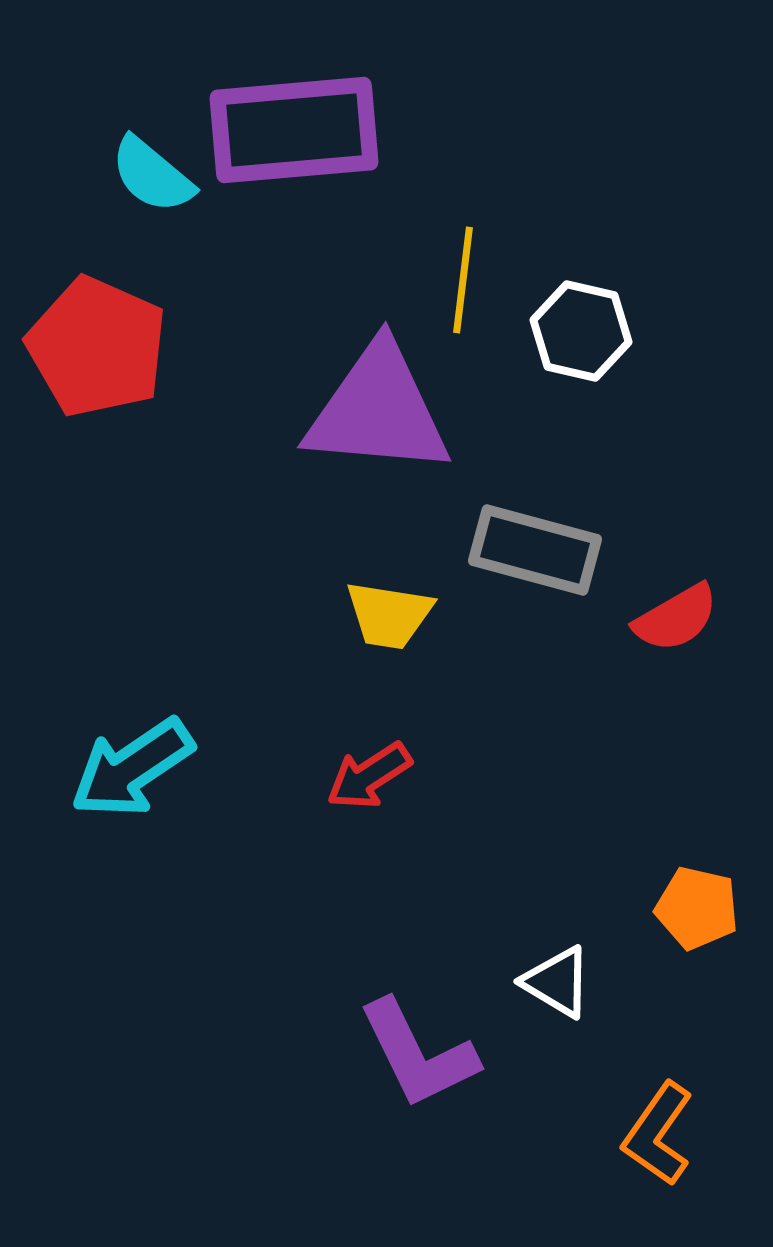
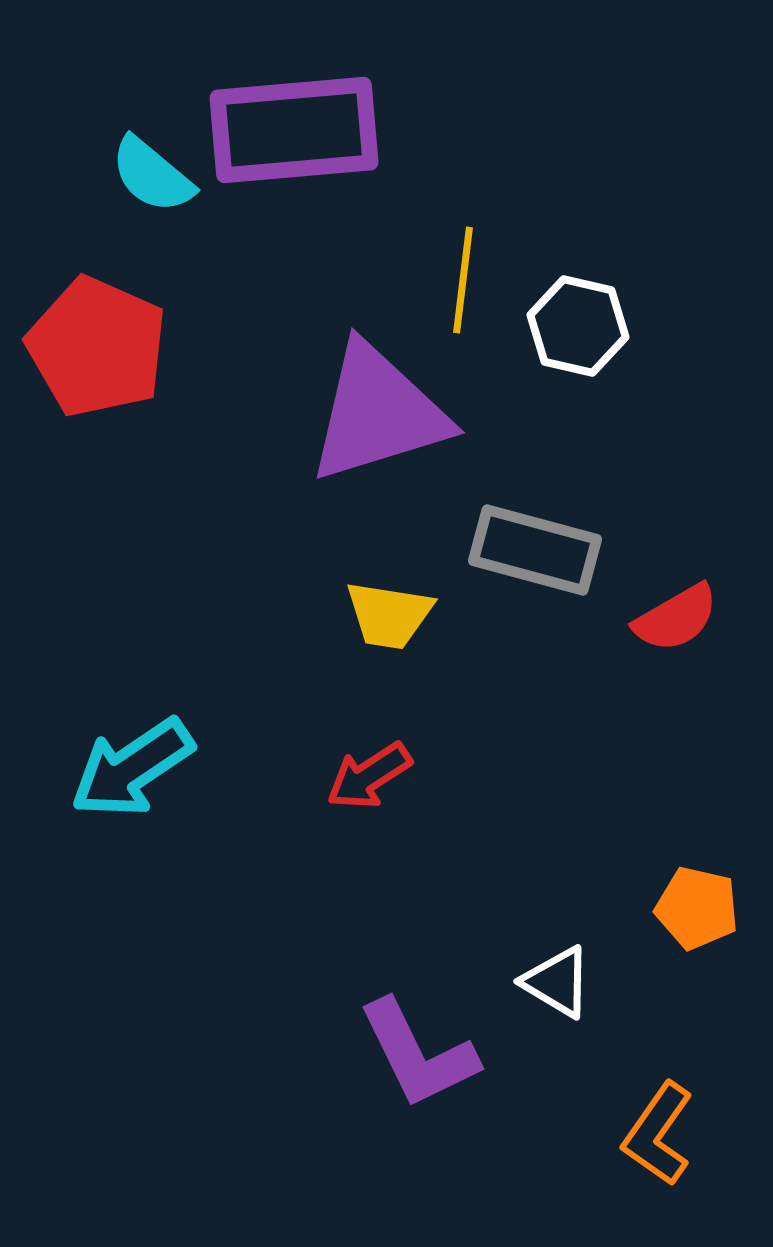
white hexagon: moved 3 px left, 5 px up
purple triangle: moved 3 px down; rotated 22 degrees counterclockwise
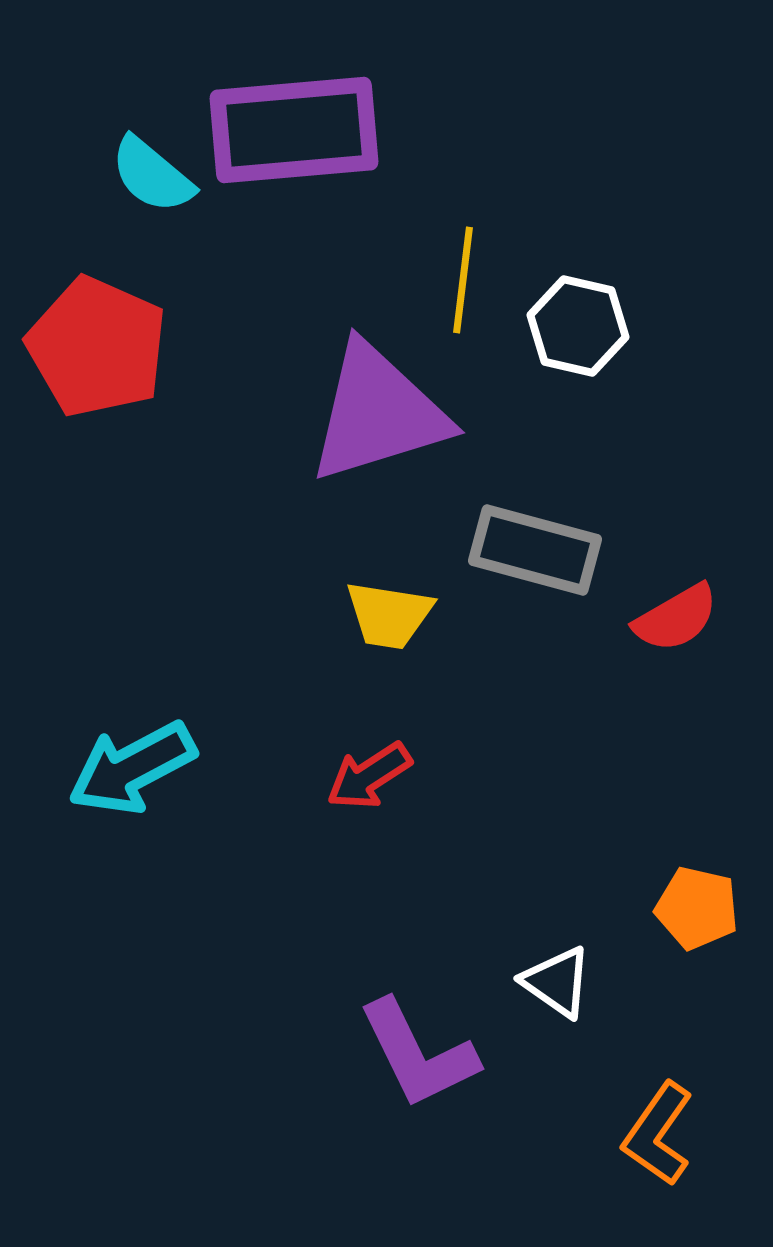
cyan arrow: rotated 6 degrees clockwise
white triangle: rotated 4 degrees clockwise
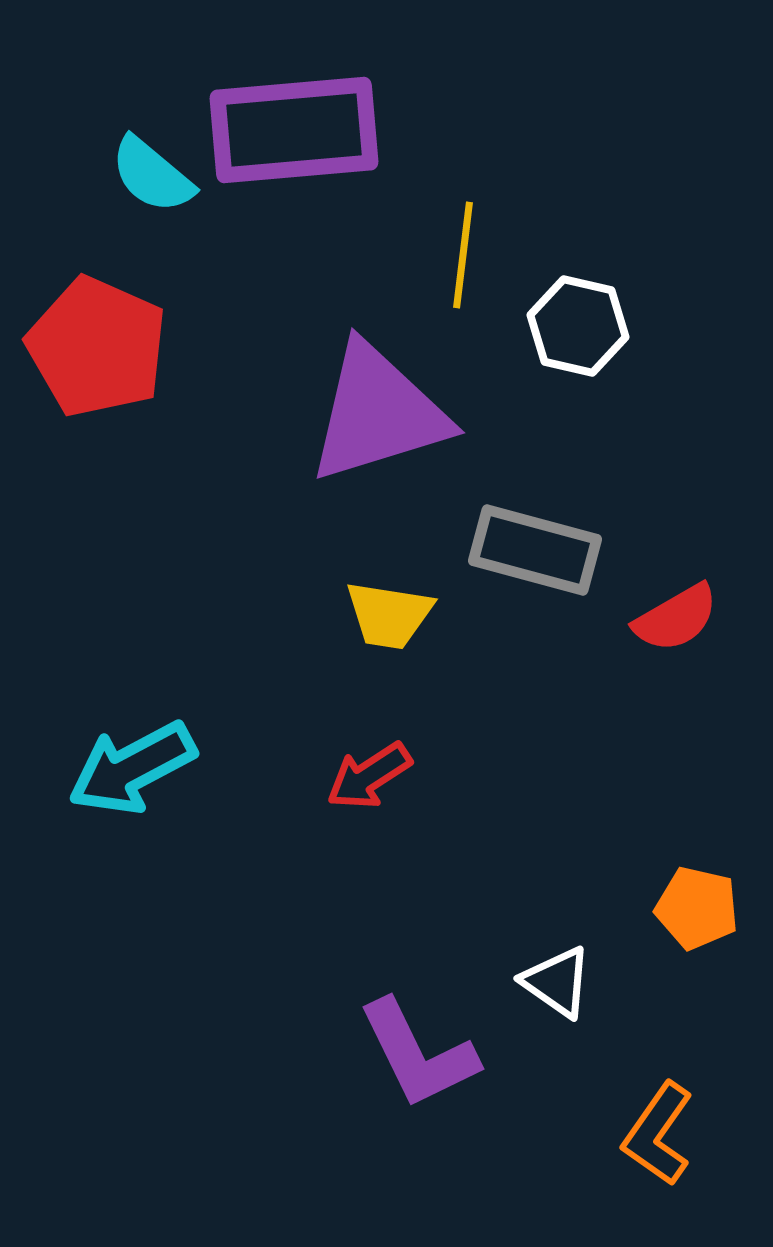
yellow line: moved 25 px up
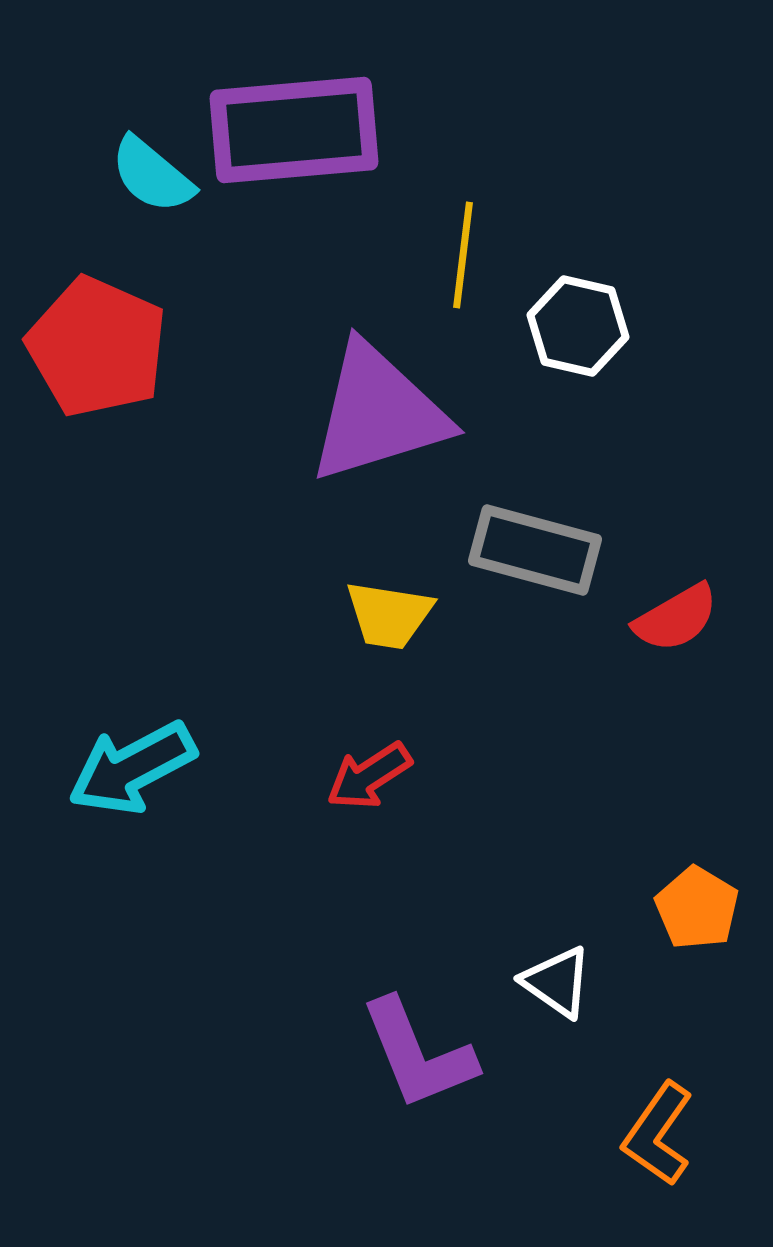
orange pentagon: rotated 18 degrees clockwise
purple L-shape: rotated 4 degrees clockwise
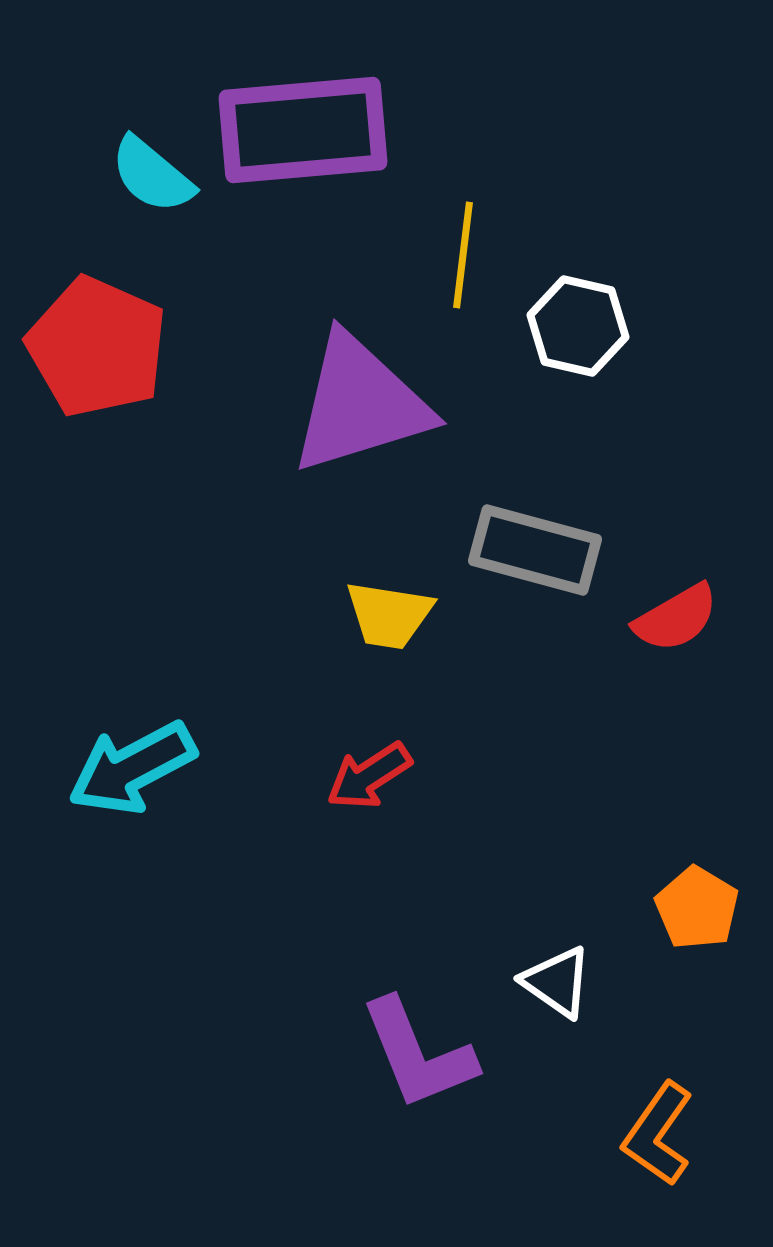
purple rectangle: moved 9 px right
purple triangle: moved 18 px left, 9 px up
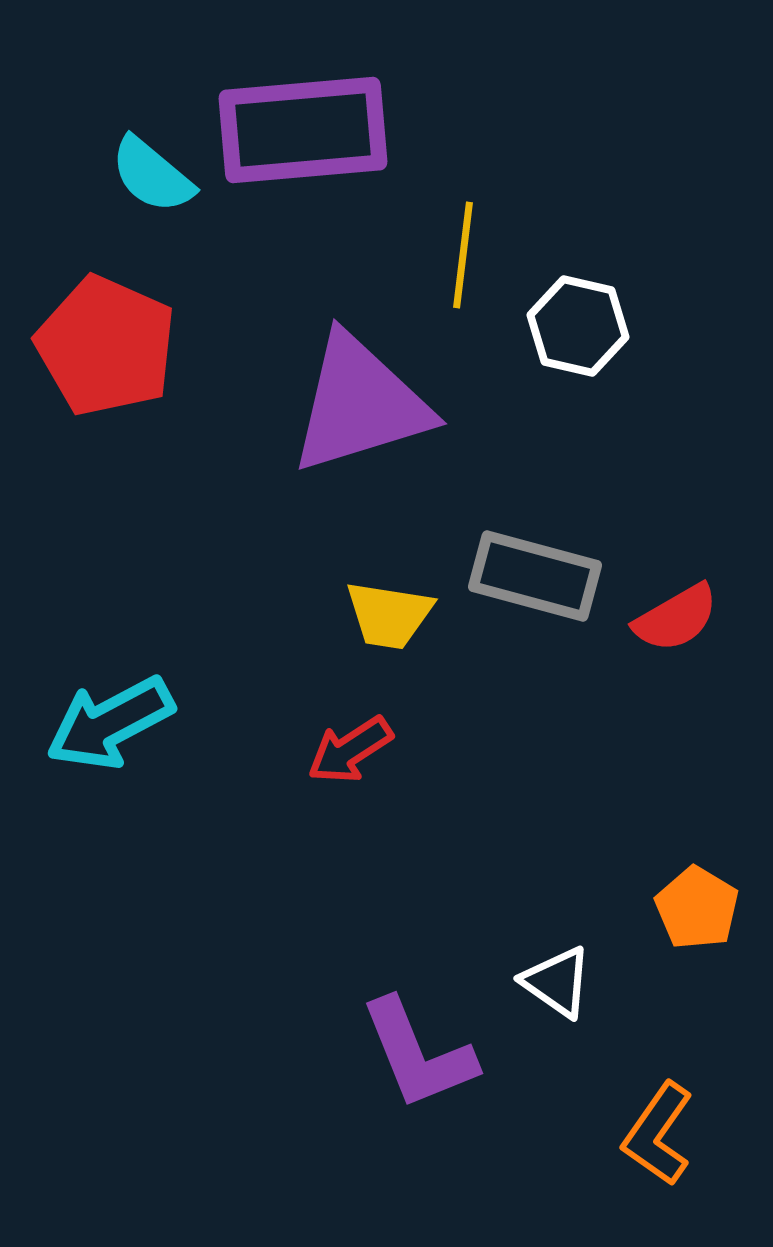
red pentagon: moved 9 px right, 1 px up
gray rectangle: moved 26 px down
cyan arrow: moved 22 px left, 45 px up
red arrow: moved 19 px left, 26 px up
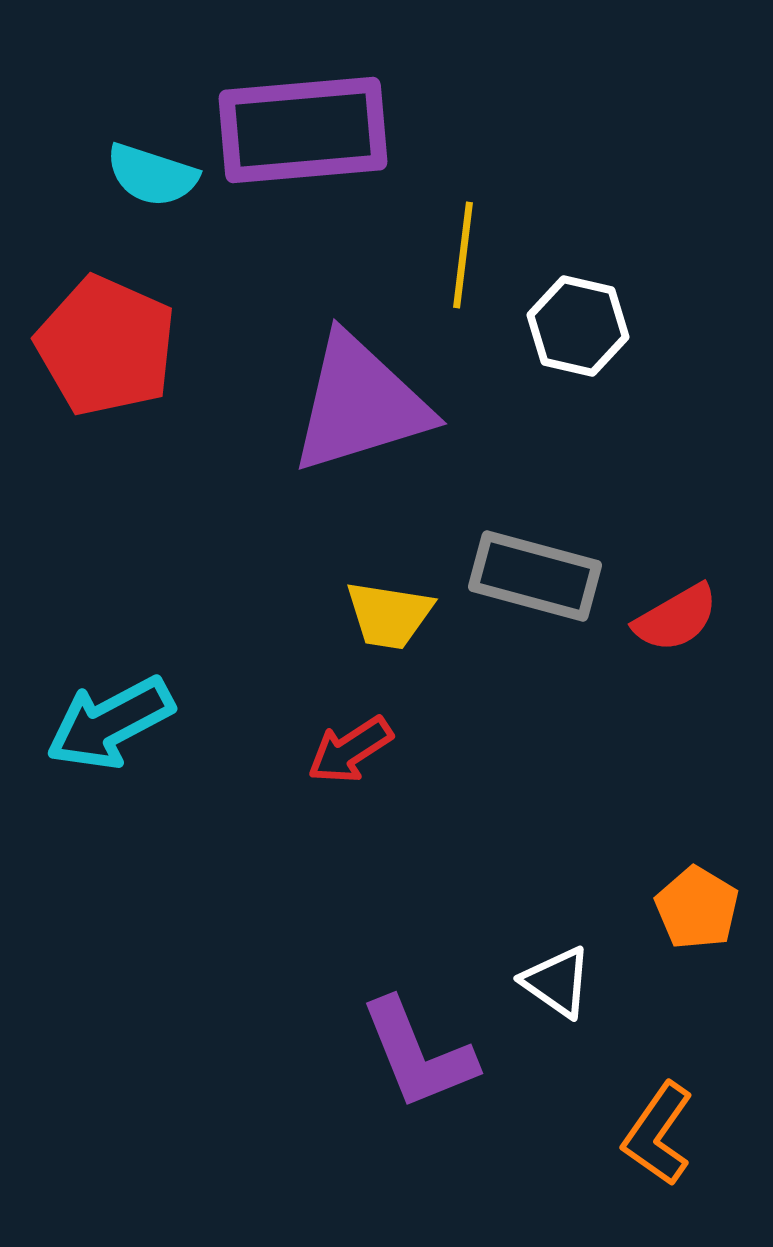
cyan semicircle: rotated 22 degrees counterclockwise
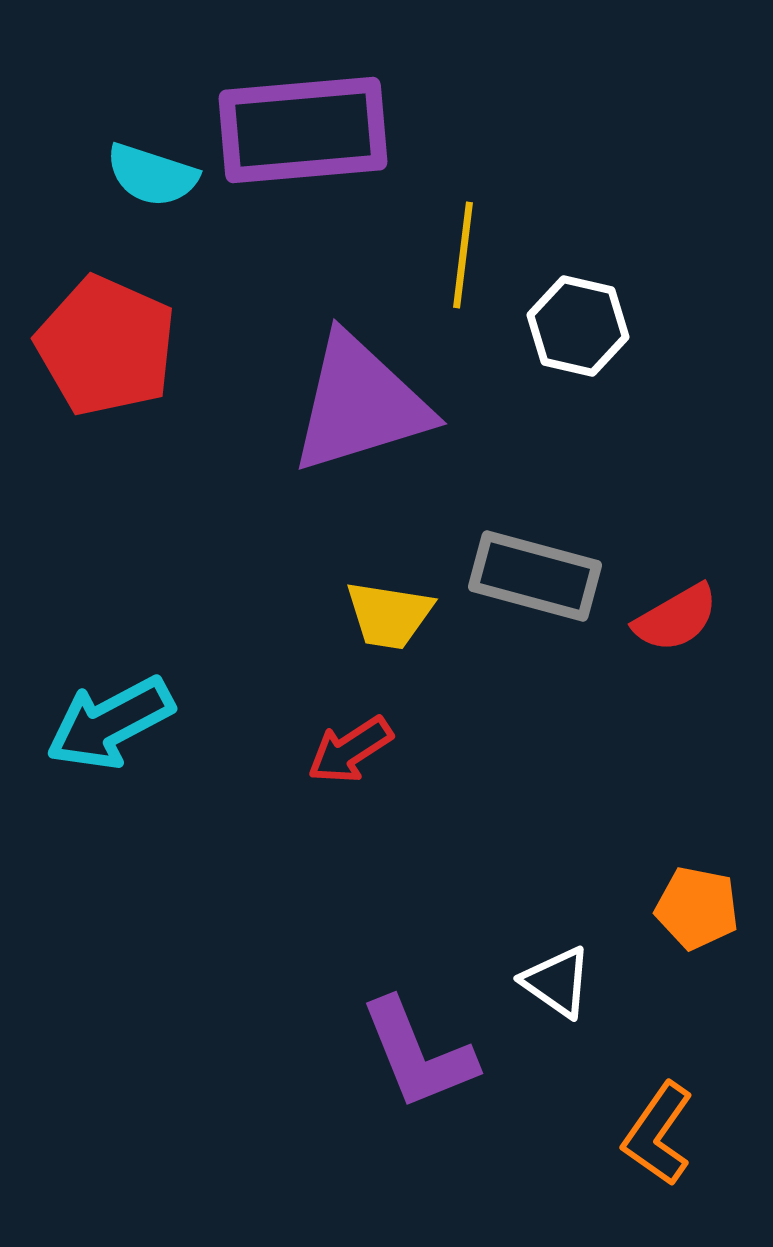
orange pentagon: rotated 20 degrees counterclockwise
